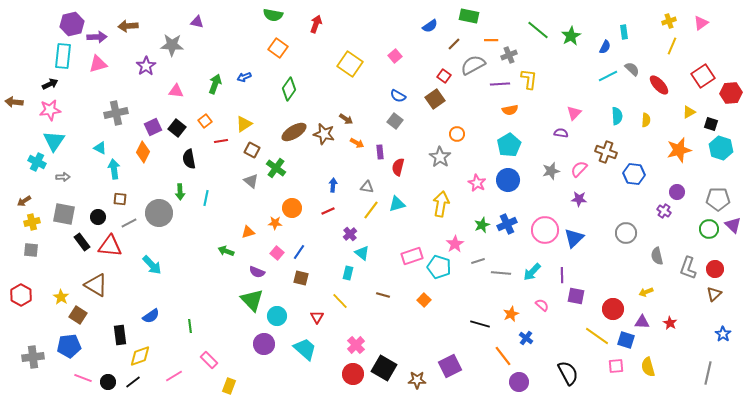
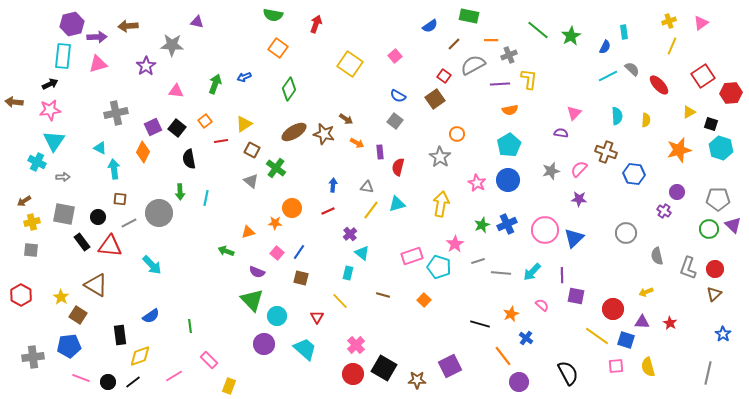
pink line at (83, 378): moved 2 px left
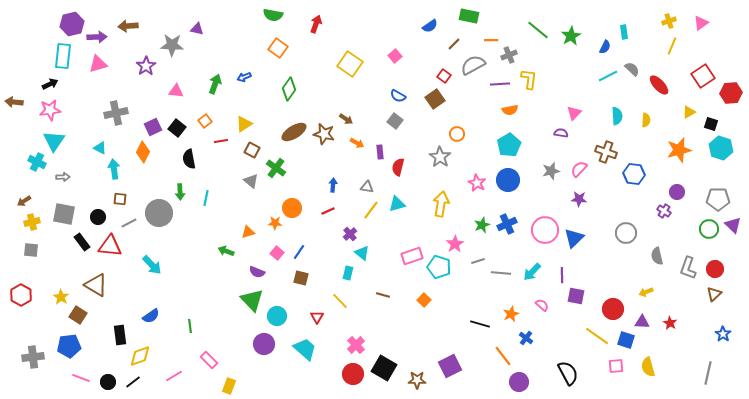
purple triangle at (197, 22): moved 7 px down
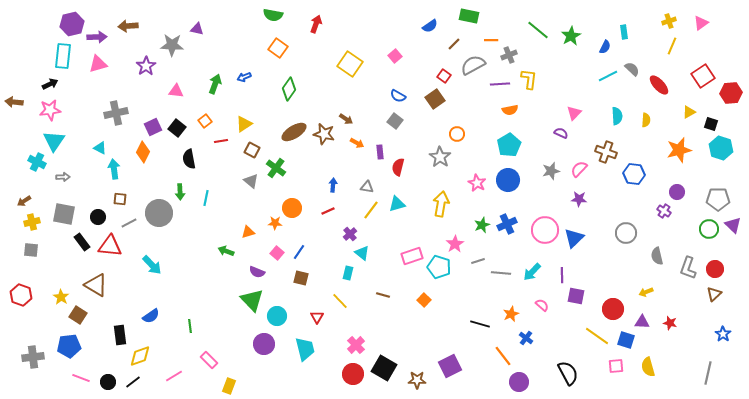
purple semicircle at (561, 133): rotated 16 degrees clockwise
red hexagon at (21, 295): rotated 10 degrees counterclockwise
red star at (670, 323): rotated 16 degrees counterclockwise
cyan trapezoid at (305, 349): rotated 35 degrees clockwise
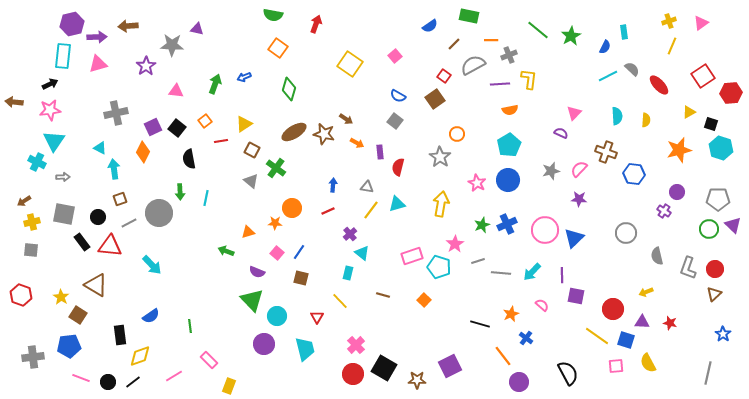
green diamond at (289, 89): rotated 20 degrees counterclockwise
brown square at (120, 199): rotated 24 degrees counterclockwise
yellow semicircle at (648, 367): moved 4 px up; rotated 12 degrees counterclockwise
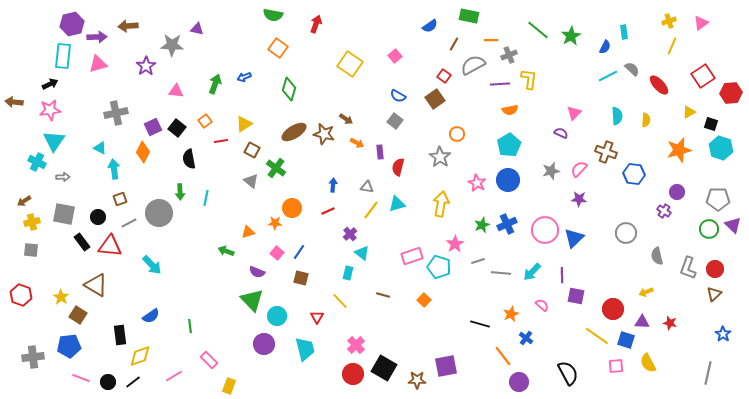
brown line at (454, 44): rotated 16 degrees counterclockwise
purple square at (450, 366): moved 4 px left; rotated 15 degrees clockwise
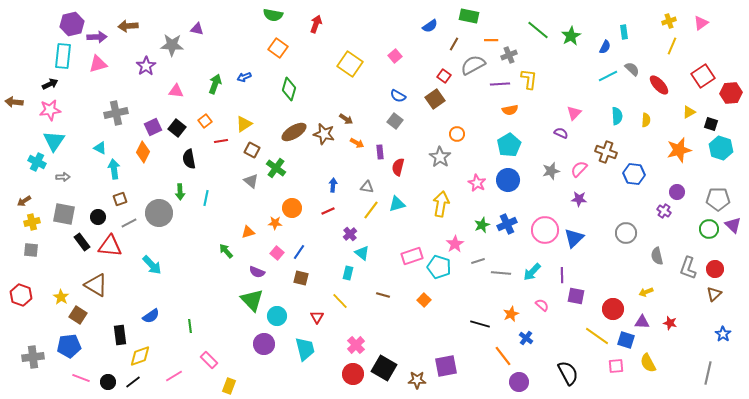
green arrow at (226, 251): rotated 28 degrees clockwise
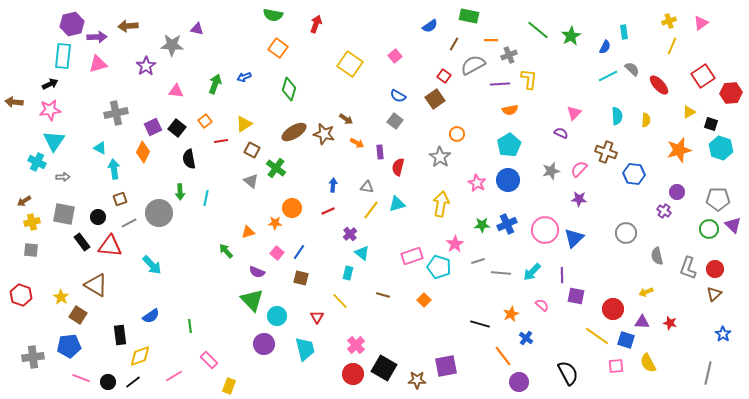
green star at (482, 225): rotated 21 degrees clockwise
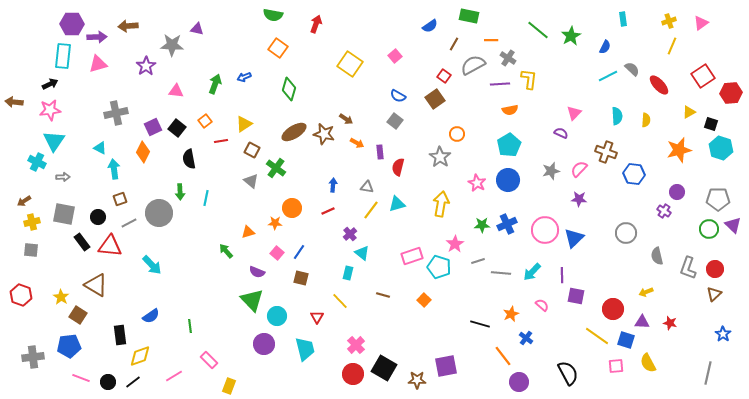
purple hexagon at (72, 24): rotated 15 degrees clockwise
cyan rectangle at (624, 32): moved 1 px left, 13 px up
gray cross at (509, 55): moved 1 px left, 3 px down; rotated 35 degrees counterclockwise
